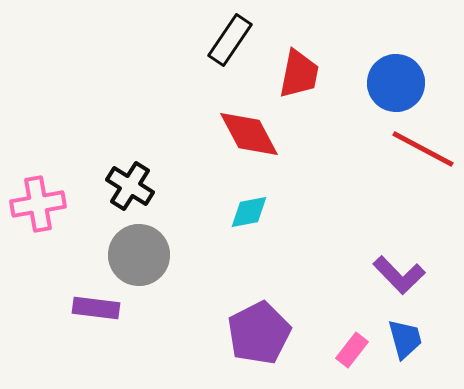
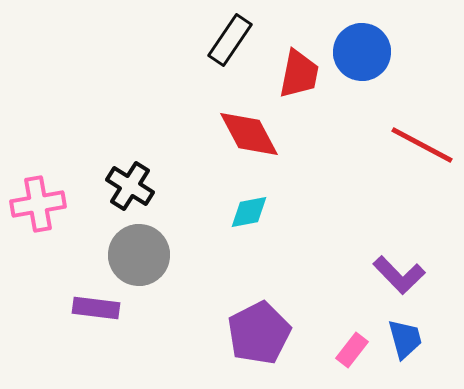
blue circle: moved 34 px left, 31 px up
red line: moved 1 px left, 4 px up
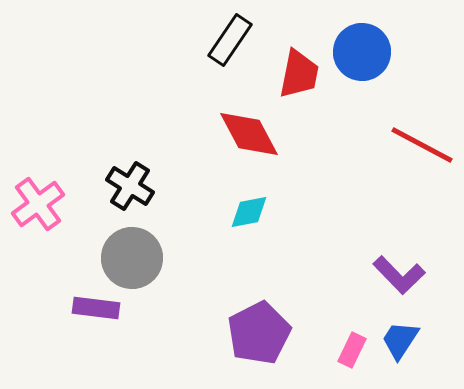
pink cross: rotated 26 degrees counterclockwise
gray circle: moved 7 px left, 3 px down
blue trapezoid: moved 5 px left, 1 px down; rotated 132 degrees counterclockwise
pink rectangle: rotated 12 degrees counterclockwise
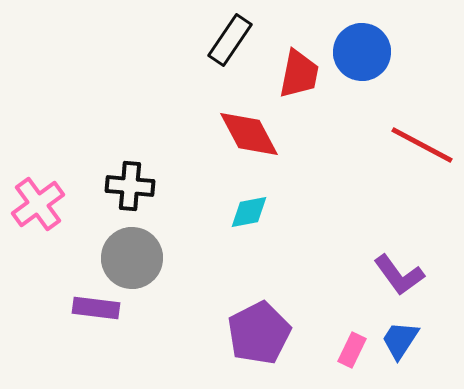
black cross: rotated 27 degrees counterclockwise
purple L-shape: rotated 8 degrees clockwise
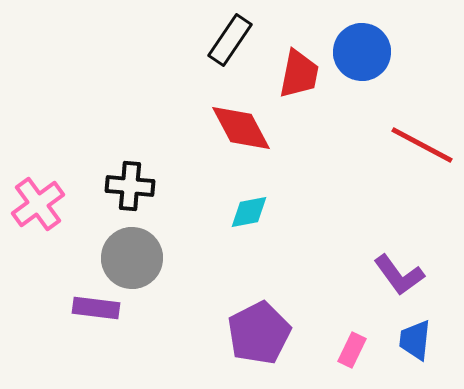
red diamond: moved 8 px left, 6 px up
blue trapezoid: moved 15 px right; rotated 27 degrees counterclockwise
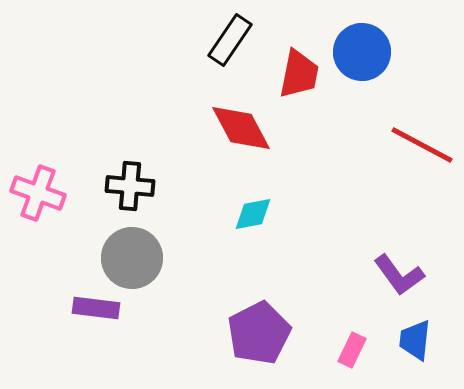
pink cross: moved 11 px up; rotated 34 degrees counterclockwise
cyan diamond: moved 4 px right, 2 px down
